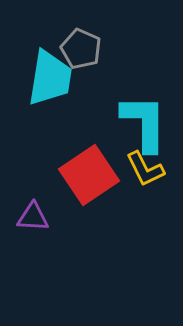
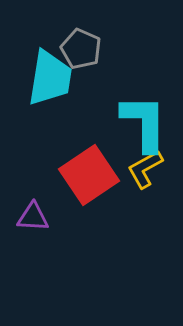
yellow L-shape: rotated 87 degrees clockwise
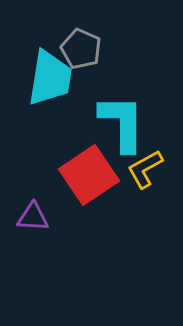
cyan L-shape: moved 22 px left
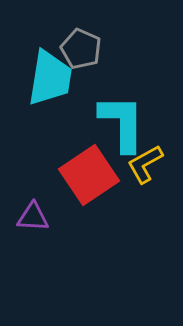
yellow L-shape: moved 5 px up
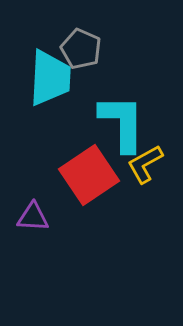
cyan trapezoid: rotated 6 degrees counterclockwise
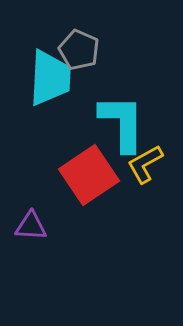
gray pentagon: moved 2 px left, 1 px down
purple triangle: moved 2 px left, 9 px down
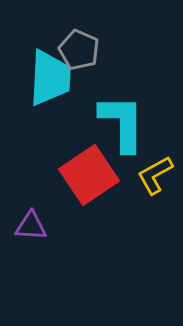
yellow L-shape: moved 10 px right, 11 px down
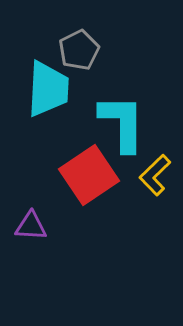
gray pentagon: rotated 21 degrees clockwise
cyan trapezoid: moved 2 px left, 11 px down
yellow L-shape: rotated 15 degrees counterclockwise
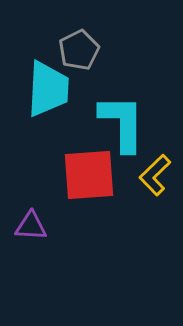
red square: rotated 30 degrees clockwise
